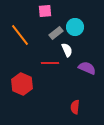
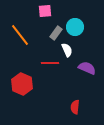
gray rectangle: rotated 16 degrees counterclockwise
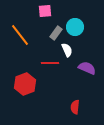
red hexagon: moved 3 px right; rotated 15 degrees clockwise
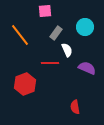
cyan circle: moved 10 px right
red semicircle: rotated 16 degrees counterclockwise
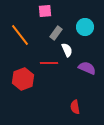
red line: moved 1 px left
red hexagon: moved 2 px left, 5 px up
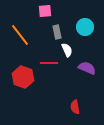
gray rectangle: moved 1 px right, 1 px up; rotated 48 degrees counterclockwise
red hexagon: moved 2 px up; rotated 20 degrees counterclockwise
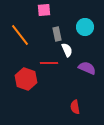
pink square: moved 1 px left, 1 px up
gray rectangle: moved 2 px down
red hexagon: moved 3 px right, 2 px down
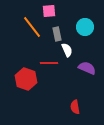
pink square: moved 5 px right, 1 px down
orange line: moved 12 px right, 8 px up
